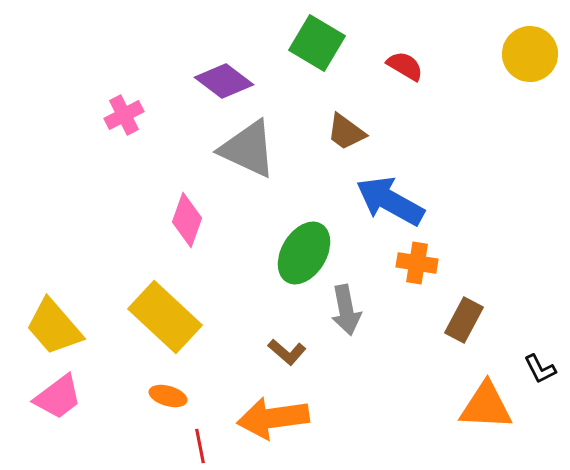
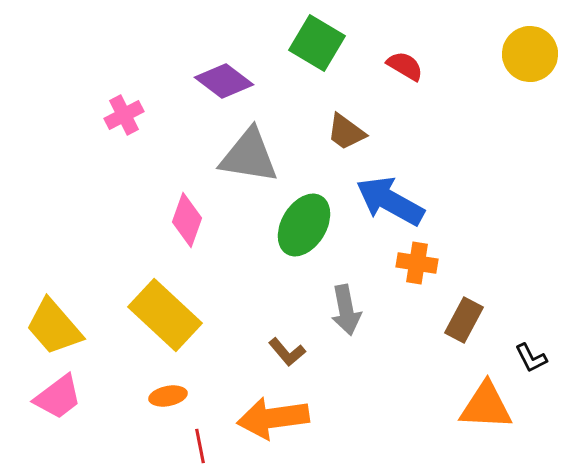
gray triangle: moved 1 px right, 7 px down; rotated 16 degrees counterclockwise
green ellipse: moved 28 px up
yellow rectangle: moved 2 px up
brown L-shape: rotated 9 degrees clockwise
black L-shape: moved 9 px left, 11 px up
orange ellipse: rotated 27 degrees counterclockwise
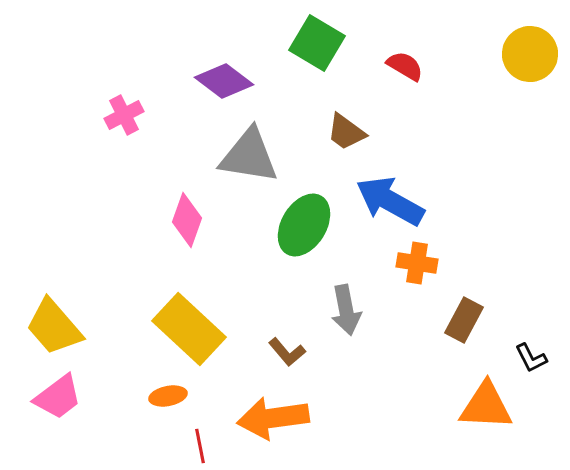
yellow rectangle: moved 24 px right, 14 px down
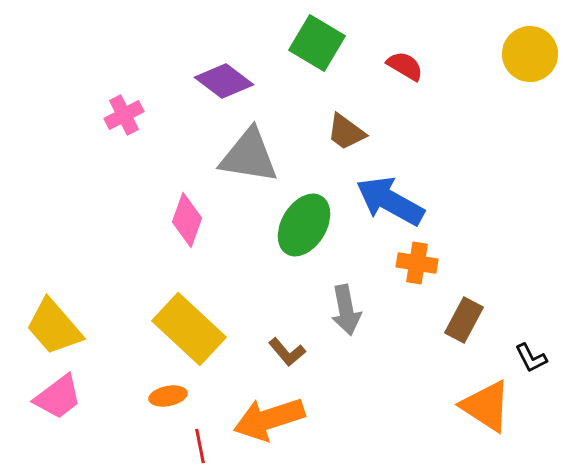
orange triangle: rotated 30 degrees clockwise
orange arrow: moved 4 px left, 1 px down; rotated 10 degrees counterclockwise
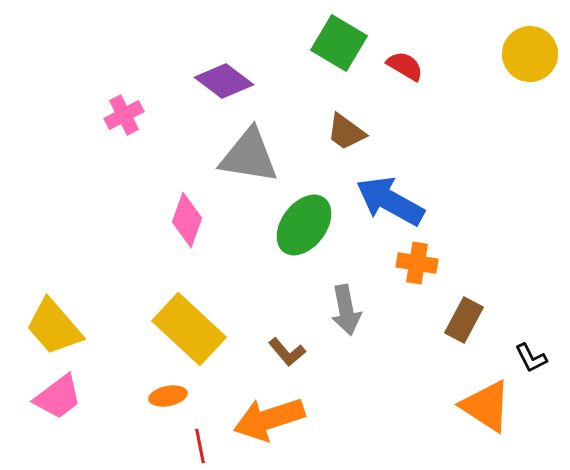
green square: moved 22 px right
green ellipse: rotated 6 degrees clockwise
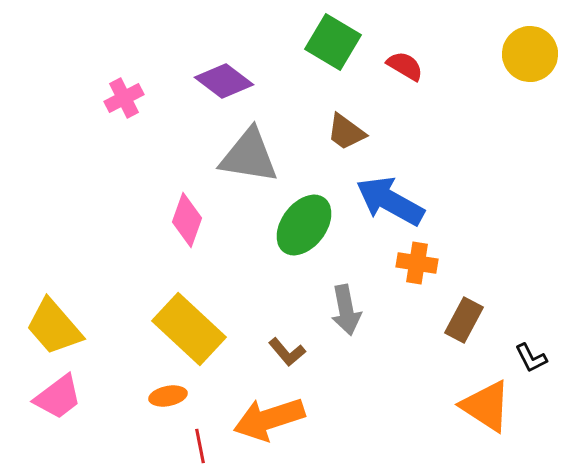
green square: moved 6 px left, 1 px up
pink cross: moved 17 px up
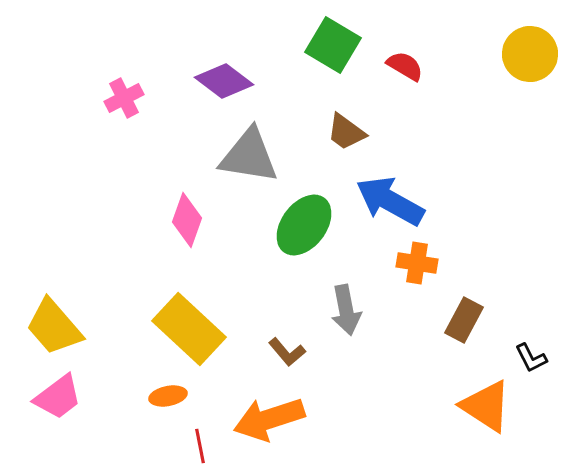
green square: moved 3 px down
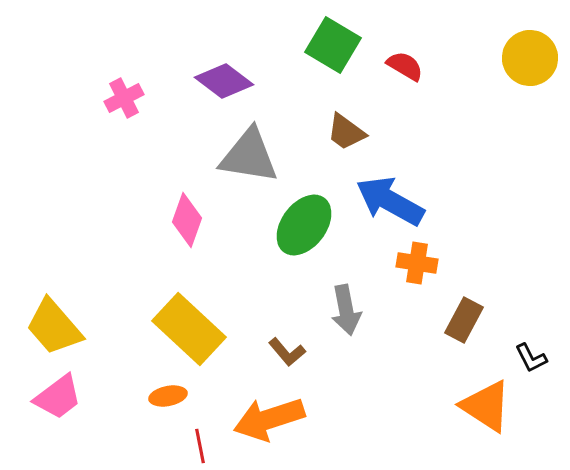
yellow circle: moved 4 px down
